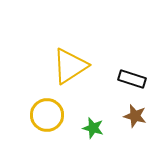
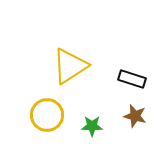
green star: moved 1 px left, 2 px up; rotated 15 degrees counterclockwise
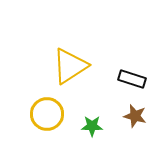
yellow circle: moved 1 px up
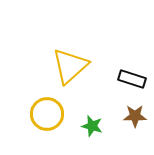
yellow triangle: rotated 9 degrees counterclockwise
brown star: rotated 15 degrees counterclockwise
green star: rotated 15 degrees clockwise
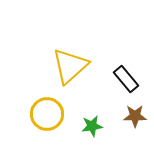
black rectangle: moved 6 px left; rotated 32 degrees clockwise
green star: rotated 25 degrees counterclockwise
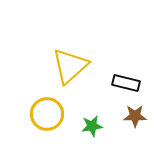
black rectangle: moved 4 px down; rotated 36 degrees counterclockwise
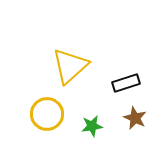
black rectangle: rotated 32 degrees counterclockwise
brown star: moved 2 px down; rotated 25 degrees clockwise
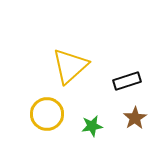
black rectangle: moved 1 px right, 2 px up
brown star: rotated 15 degrees clockwise
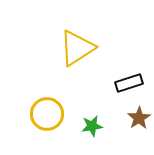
yellow triangle: moved 7 px right, 18 px up; rotated 9 degrees clockwise
black rectangle: moved 2 px right, 2 px down
brown star: moved 4 px right
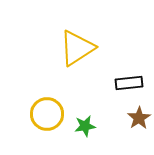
black rectangle: rotated 12 degrees clockwise
green star: moved 7 px left
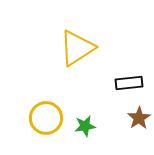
yellow circle: moved 1 px left, 4 px down
